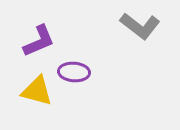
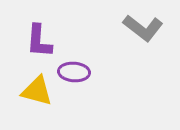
gray L-shape: moved 3 px right, 2 px down
purple L-shape: rotated 117 degrees clockwise
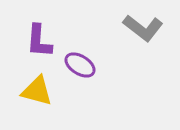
purple ellipse: moved 6 px right, 7 px up; rotated 28 degrees clockwise
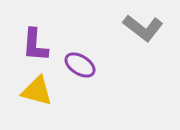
purple L-shape: moved 4 px left, 4 px down
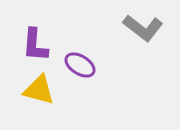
yellow triangle: moved 2 px right, 1 px up
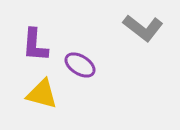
yellow triangle: moved 3 px right, 4 px down
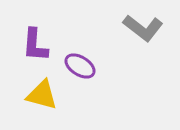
purple ellipse: moved 1 px down
yellow triangle: moved 1 px down
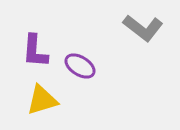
purple L-shape: moved 6 px down
yellow triangle: moved 5 px down; rotated 32 degrees counterclockwise
